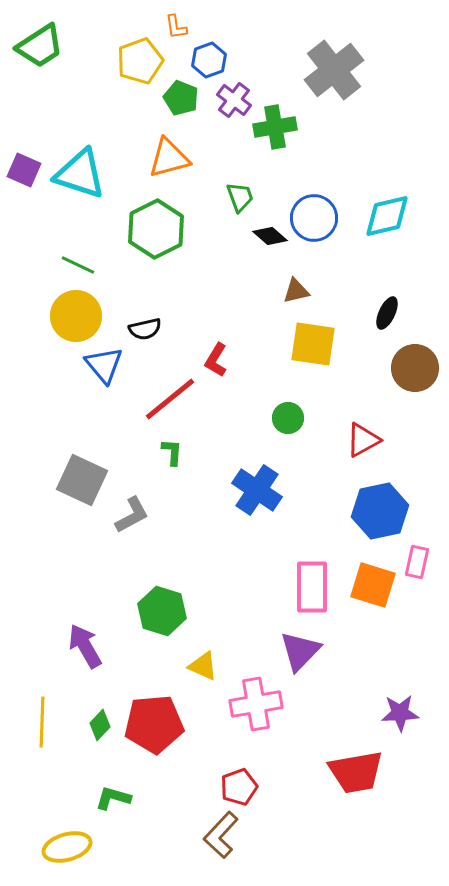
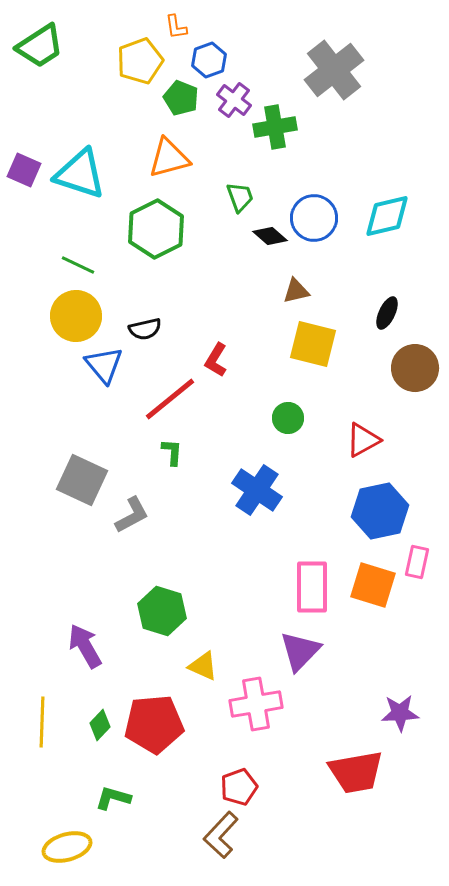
yellow square at (313, 344): rotated 6 degrees clockwise
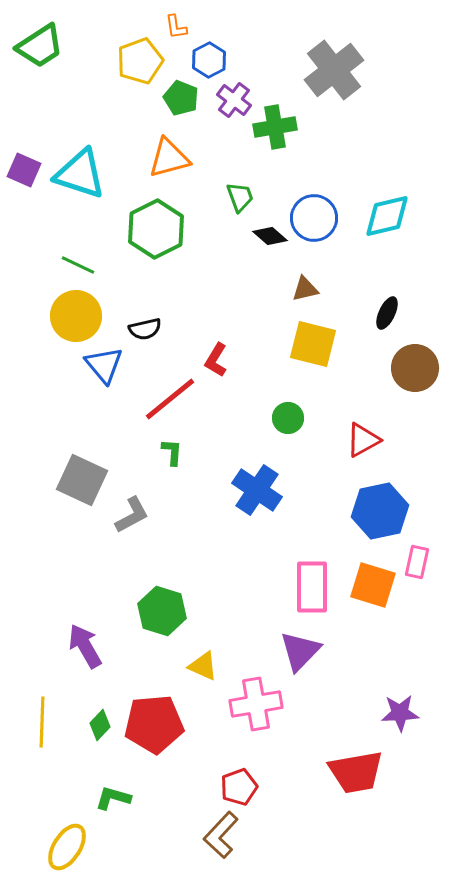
blue hexagon at (209, 60): rotated 8 degrees counterclockwise
brown triangle at (296, 291): moved 9 px right, 2 px up
yellow ellipse at (67, 847): rotated 42 degrees counterclockwise
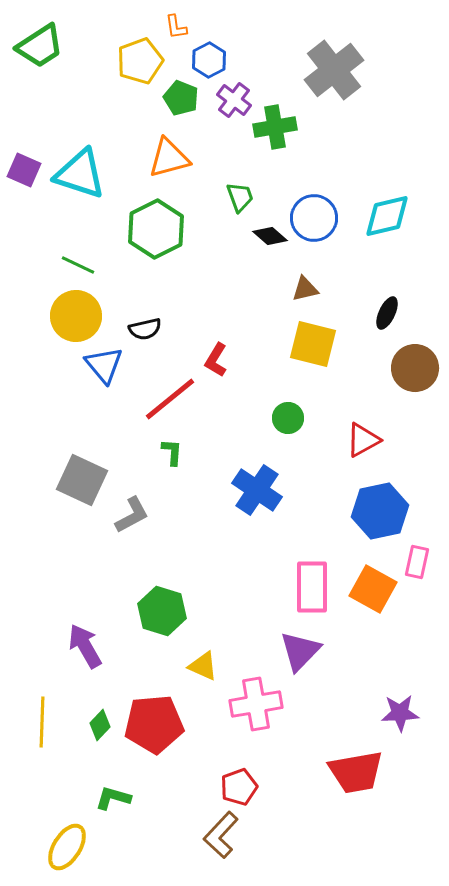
orange square at (373, 585): moved 4 px down; rotated 12 degrees clockwise
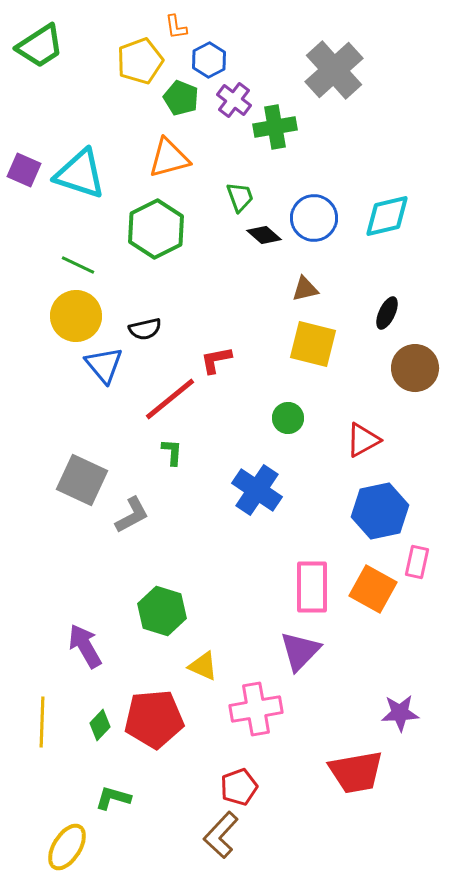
gray cross at (334, 70): rotated 4 degrees counterclockwise
black diamond at (270, 236): moved 6 px left, 1 px up
red L-shape at (216, 360): rotated 48 degrees clockwise
pink cross at (256, 704): moved 5 px down
red pentagon at (154, 724): moved 5 px up
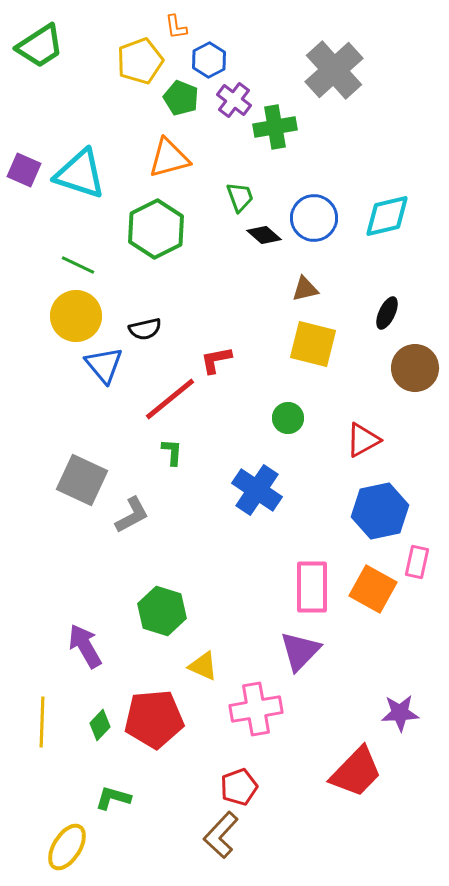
red trapezoid at (356, 772): rotated 36 degrees counterclockwise
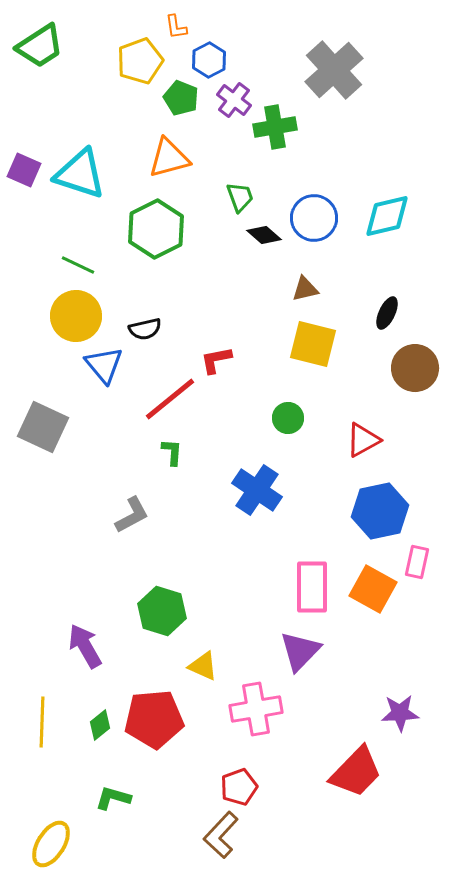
gray square at (82, 480): moved 39 px left, 53 px up
green diamond at (100, 725): rotated 8 degrees clockwise
yellow ellipse at (67, 847): moved 16 px left, 3 px up
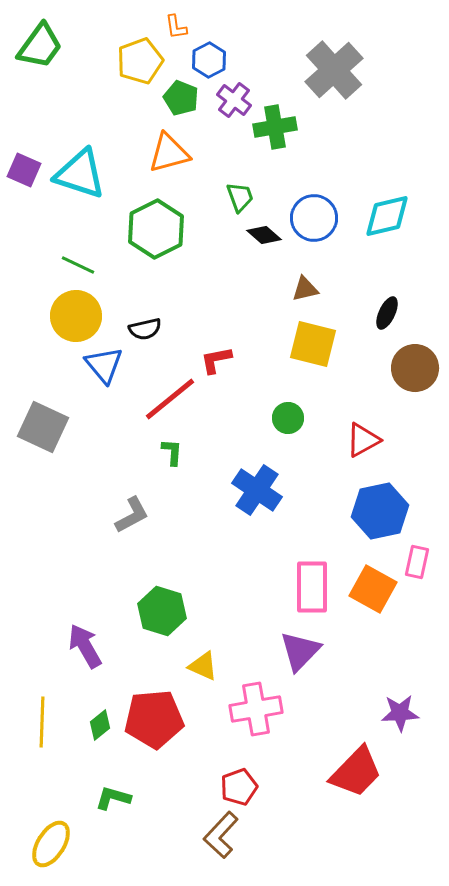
green trapezoid at (40, 46): rotated 21 degrees counterclockwise
orange triangle at (169, 158): moved 5 px up
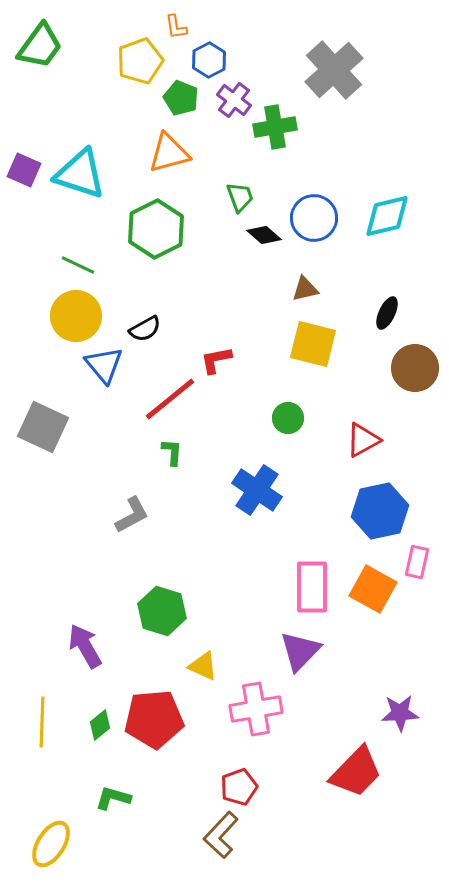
black semicircle at (145, 329): rotated 16 degrees counterclockwise
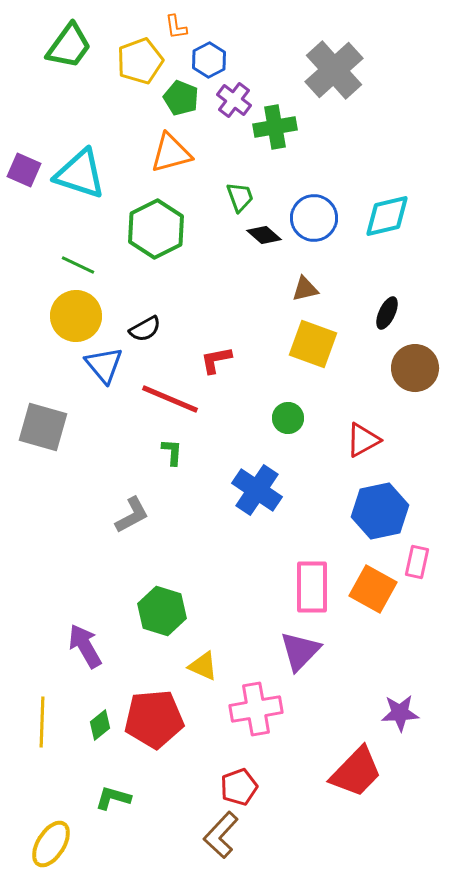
green trapezoid at (40, 46): moved 29 px right
orange triangle at (169, 153): moved 2 px right
yellow square at (313, 344): rotated 6 degrees clockwise
red line at (170, 399): rotated 62 degrees clockwise
gray square at (43, 427): rotated 9 degrees counterclockwise
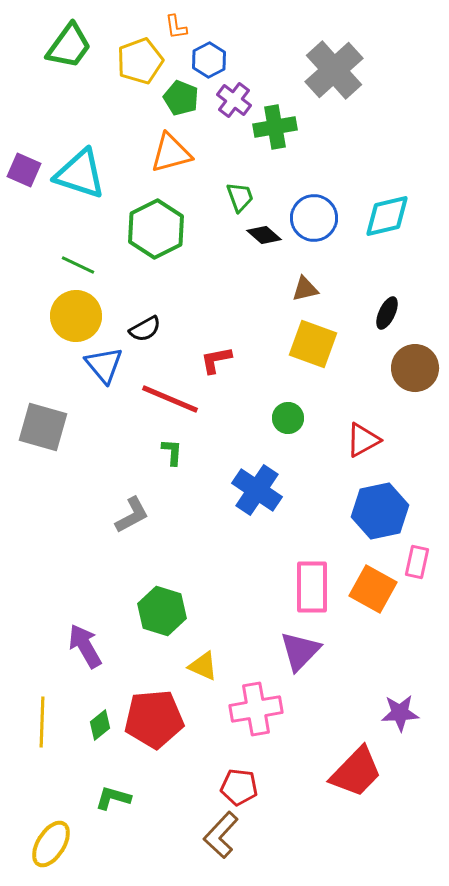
red pentagon at (239, 787): rotated 27 degrees clockwise
